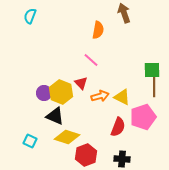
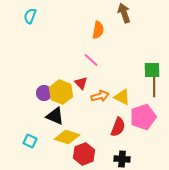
red hexagon: moved 2 px left, 1 px up
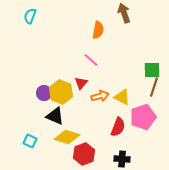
red triangle: rotated 24 degrees clockwise
brown line: rotated 18 degrees clockwise
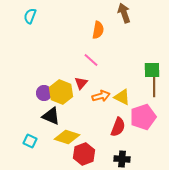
brown line: rotated 18 degrees counterclockwise
orange arrow: moved 1 px right
black triangle: moved 4 px left
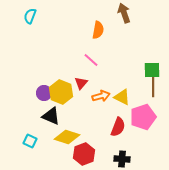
brown line: moved 1 px left
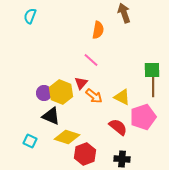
orange arrow: moved 7 px left; rotated 54 degrees clockwise
red semicircle: rotated 72 degrees counterclockwise
red hexagon: moved 1 px right
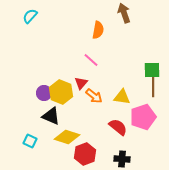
cyan semicircle: rotated 21 degrees clockwise
yellow triangle: rotated 18 degrees counterclockwise
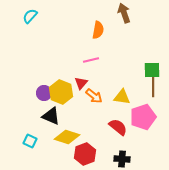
pink line: rotated 56 degrees counterclockwise
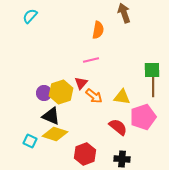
yellow hexagon: rotated 20 degrees clockwise
yellow diamond: moved 12 px left, 3 px up
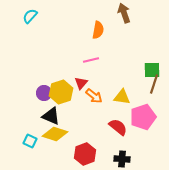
brown line: moved 1 px right, 3 px up; rotated 18 degrees clockwise
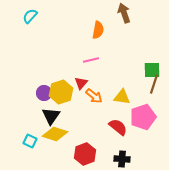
black triangle: rotated 42 degrees clockwise
